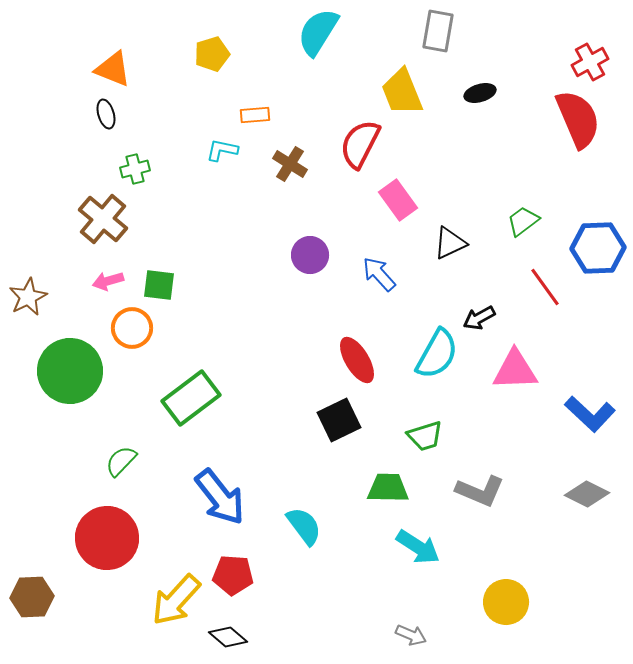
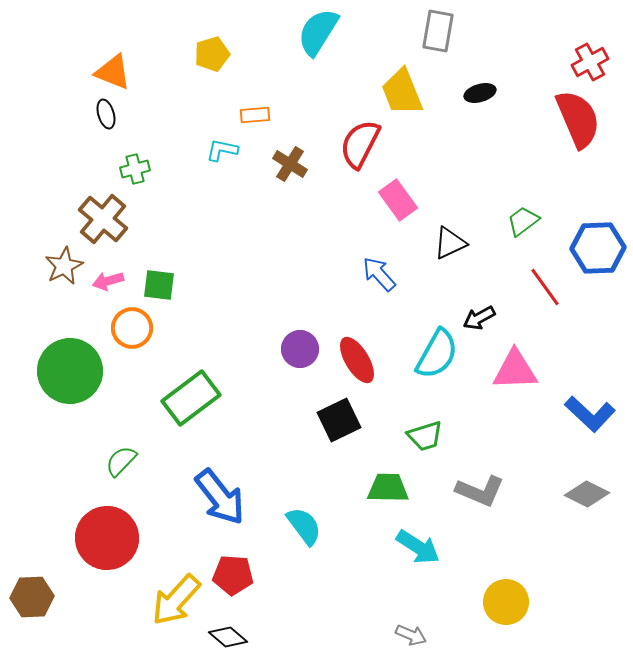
orange triangle at (113, 69): moved 3 px down
purple circle at (310, 255): moved 10 px left, 94 px down
brown star at (28, 297): moved 36 px right, 31 px up
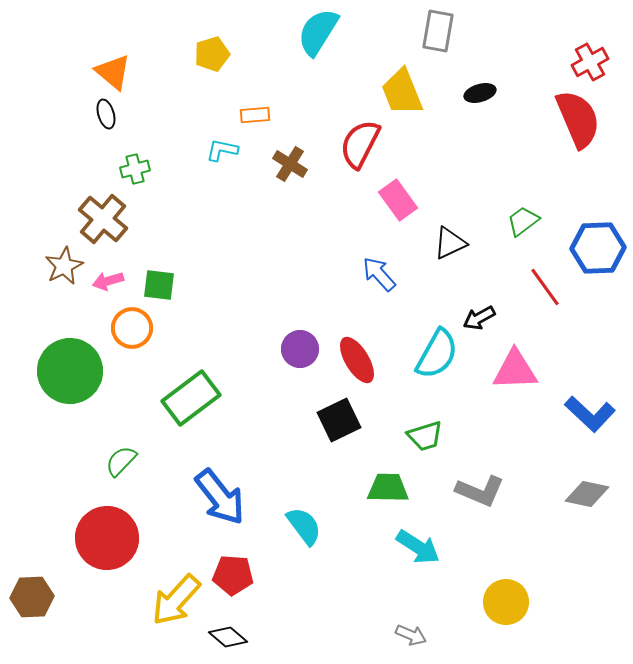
orange triangle at (113, 72): rotated 18 degrees clockwise
gray diamond at (587, 494): rotated 15 degrees counterclockwise
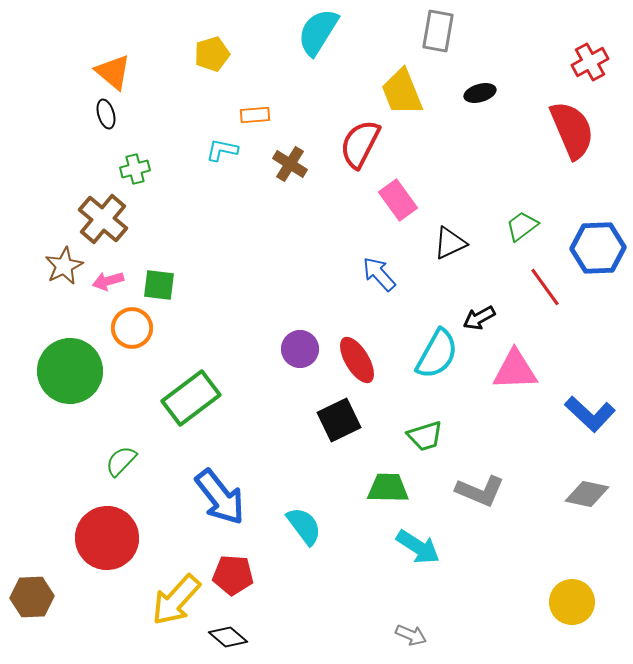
red semicircle at (578, 119): moved 6 px left, 11 px down
green trapezoid at (523, 221): moved 1 px left, 5 px down
yellow circle at (506, 602): moved 66 px right
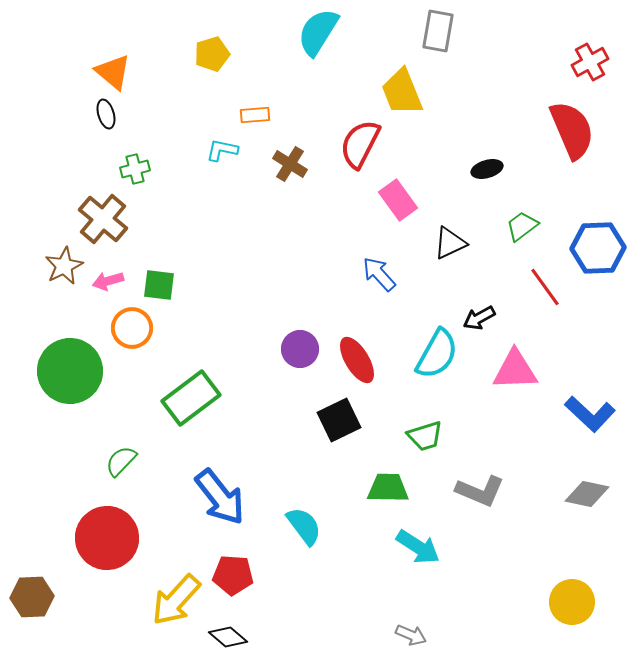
black ellipse at (480, 93): moved 7 px right, 76 px down
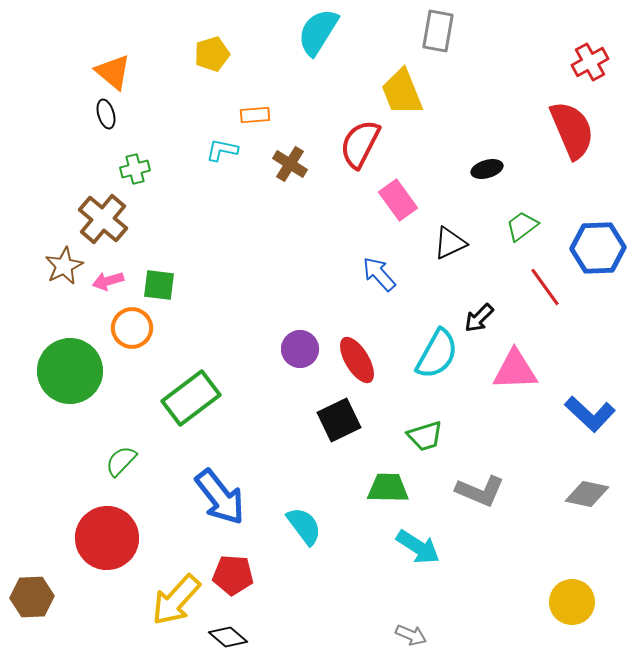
black arrow at (479, 318): rotated 16 degrees counterclockwise
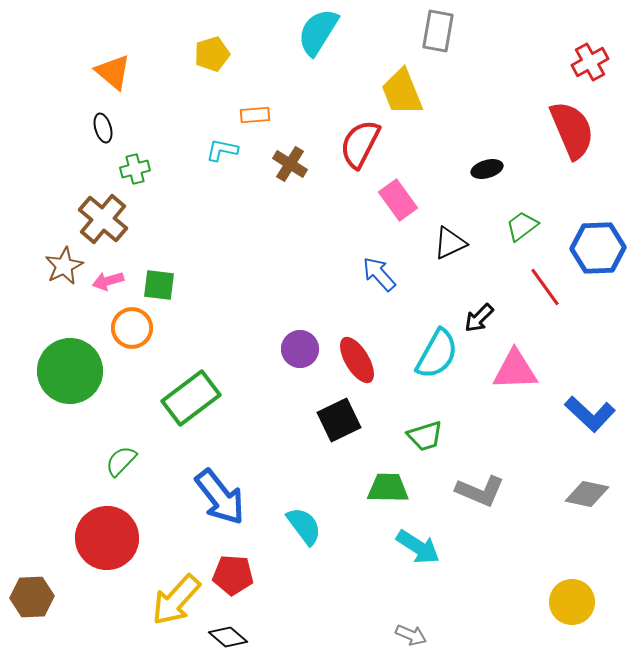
black ellipse at (106, 114): moved 3 px left, 14 px down
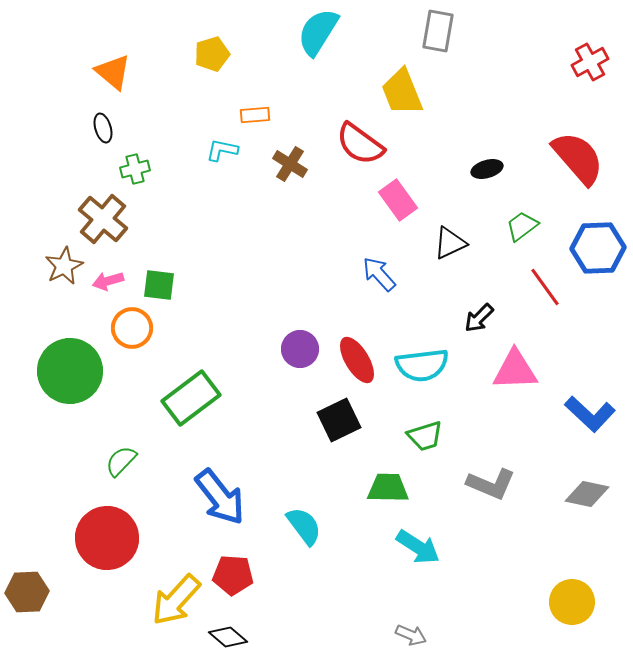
red semicircle at (572, 130): moved 6 px right, 28 px down; rotated 18 degrees counterclockwise
red semicircle at (360, 144): rotated 81 degrees counterclockwise
cyan semicircle at (437, 354): moved 15 px left, 11 px down; rotated 54 degrees clockwise
gray L-shape at (480, 491): moved 11 px right, 7 px up
brown hexagon at (32, 597): moved 5 px left, 5 px up
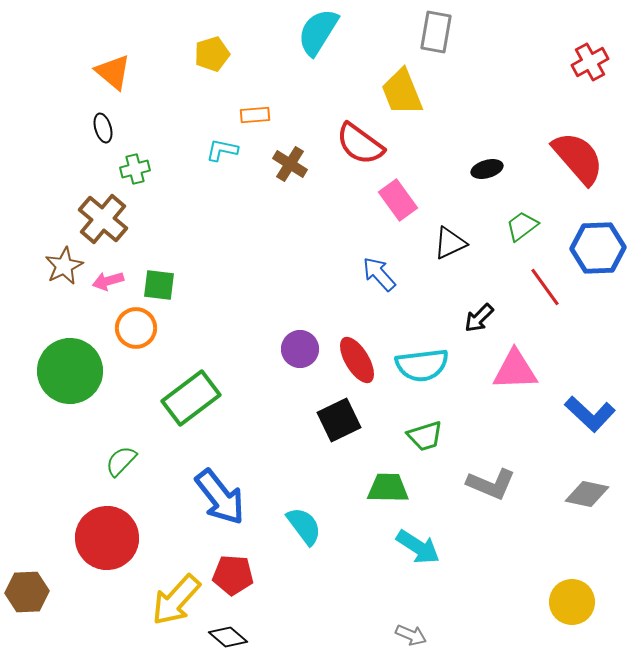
gray rectangle at (438, 31): moved 2 px left, 1 px down
orange circle at (132, 328): moved 4 px right
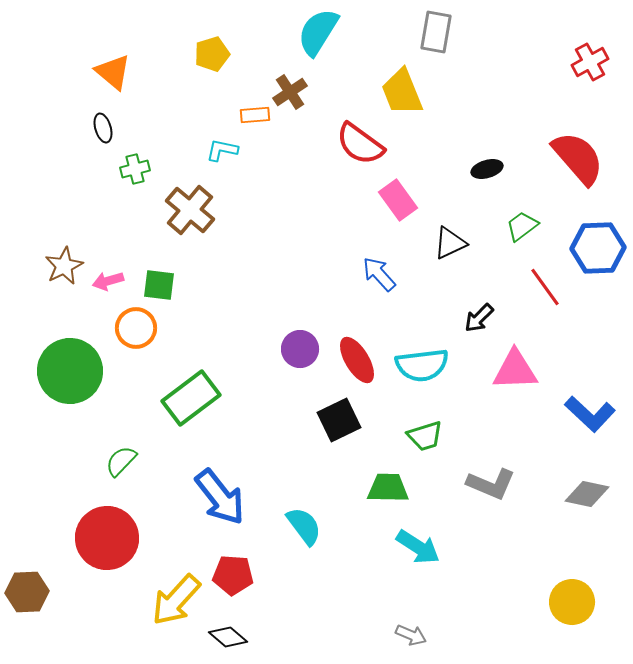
brown cross at (290, 164): moved 72 px up; rotated 24 degrees clockwise
brown cross at (103, 219): moved 87 px right, 9 px up
